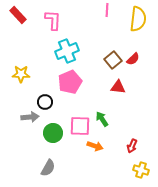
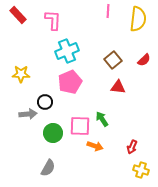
pink line: moved 1 px right, 1 px down
red semicircle: moved 11 px right, 1 px down
gray arrow: moved 2 px left, 3 px up
red arrow: moved 1 px down
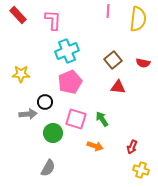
red semicircle: moved 1 px left, 3 px down; rotated 56 degrees clockwise
pink square: moved 4 px left, 7 px up; rotated 15 degrees clockwise
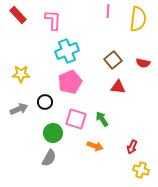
gray arrow: moved 9 px left, 5 px up; rotated 18 degrees counterclockwise
gray semicircle: moved 1 px right, 10 px up
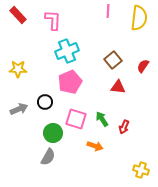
yellow semicircle: moved 1 px right, 1 px up
red semicircle: moved 3 px down; rotated 112 degrees clockwise
yellow star: moved 3 px left, 5 px up
red arrow: moved 8 px left, 20 px up
gray semicircle: moved 1 px left, 1 px up
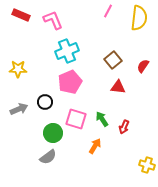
pink line: rotated 24 degrees clockwise
red rectangle: moved 3 px right; rotated 24 degrees counterclockwise
pink L-shape: rotated 25 degrees counterclockwise
orange arrow: rotated 77 degrees counterclockwise
gray semicircle: rotated 24 degrees clockwise
yellow cross: moved 6 px right, 5 px up
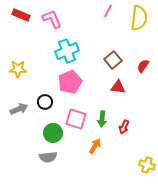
pink L-shape: moved 1 px left, 1 px up
green arrow: rotated 140 degrees counterclockwise
gray semicircle: rotated 30 degrees clockwise
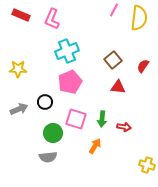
pink line: moved 6 px right, 1 px up
pink L-shape: rotated 135 degrees counterclockwise
red arrow: rotated 104 degrees counterclockwise
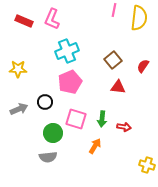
pink line: rotated 16 degrees counterclockwise
red rectangle: moved 3 px right, 6 px down
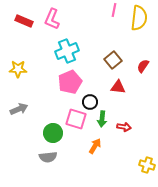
black circle: moved 45 px right
